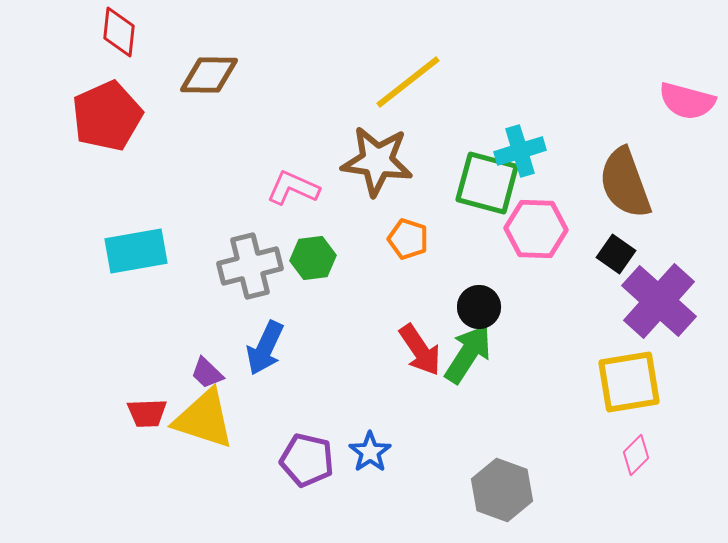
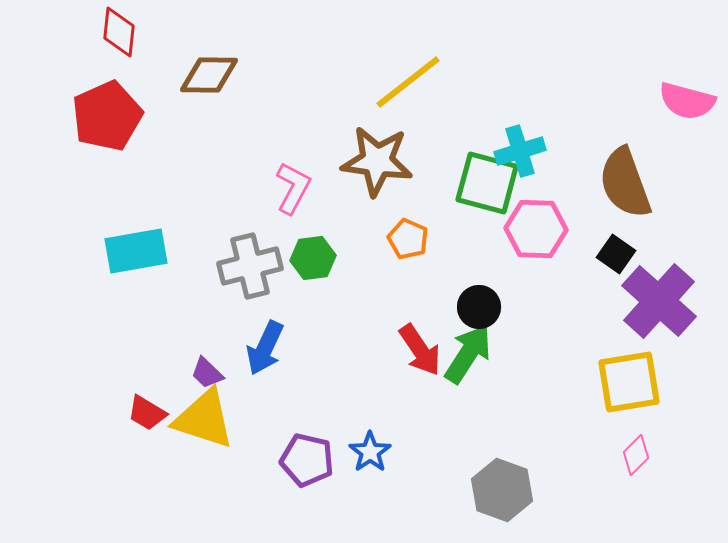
pink L-shape: rotated 94 degrees clockwise
orange pentagon: rotated 6 degrees clockwise
red trapezoid: rotated 33 degrees clockwise
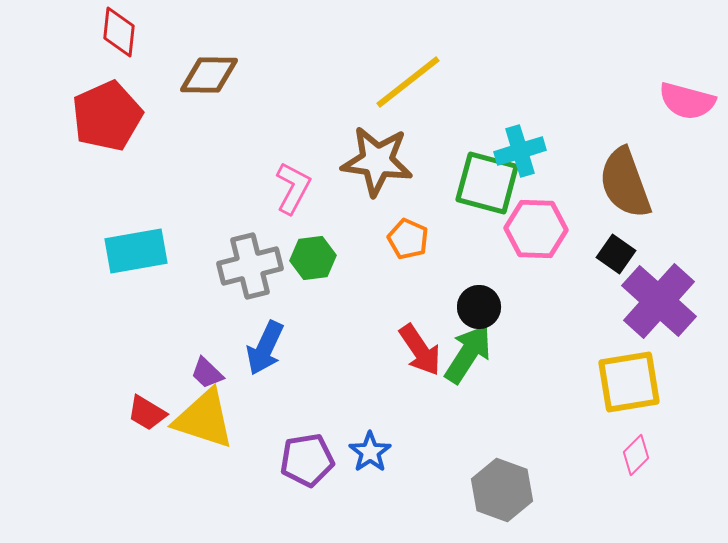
purple pentagon: rotated 22 degrees counterclockwise
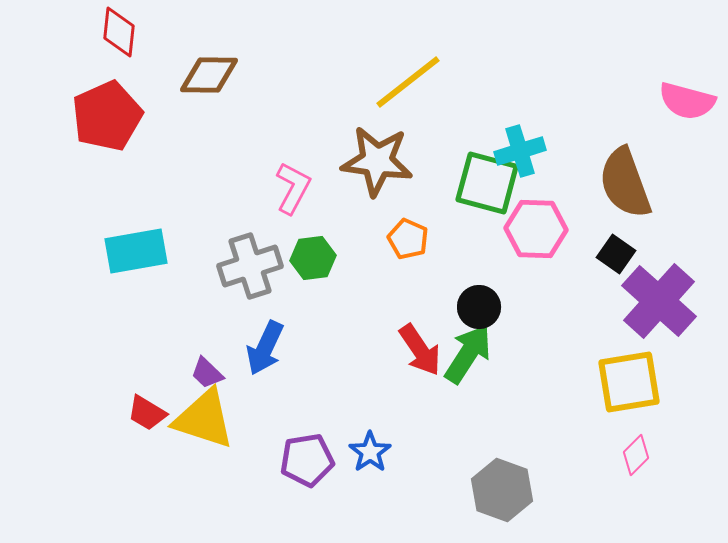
gray cross: rotated 4 degrees counterclockwise
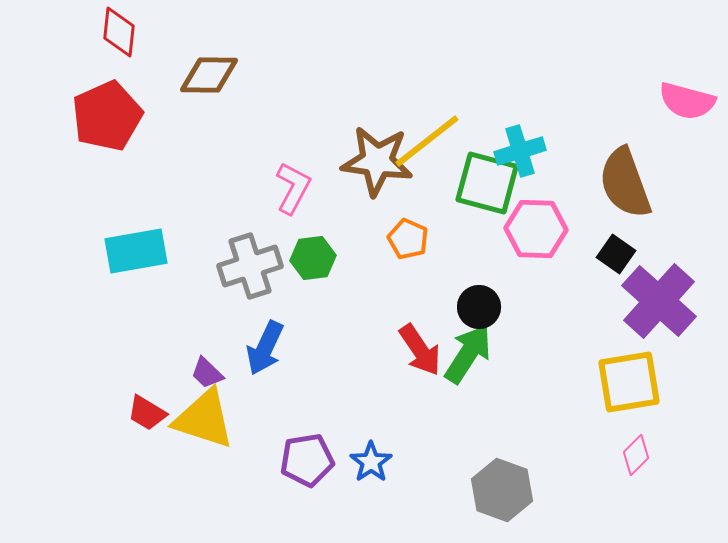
yellow line: moved 19 px right, 59 px down
blue star: moved 1 px right, 10 px down
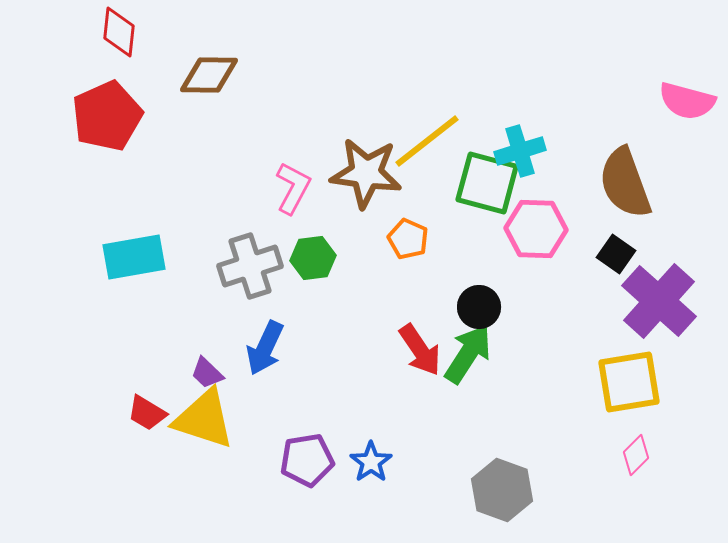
brown star: moved 11 px left, 12 px down
cyan rectangle: moved 2 px left, 6 px down
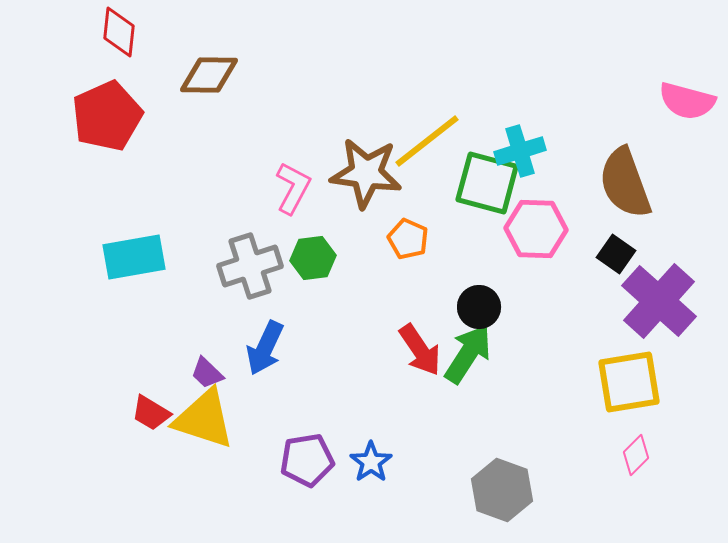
red trapezoid: moved 4 px right
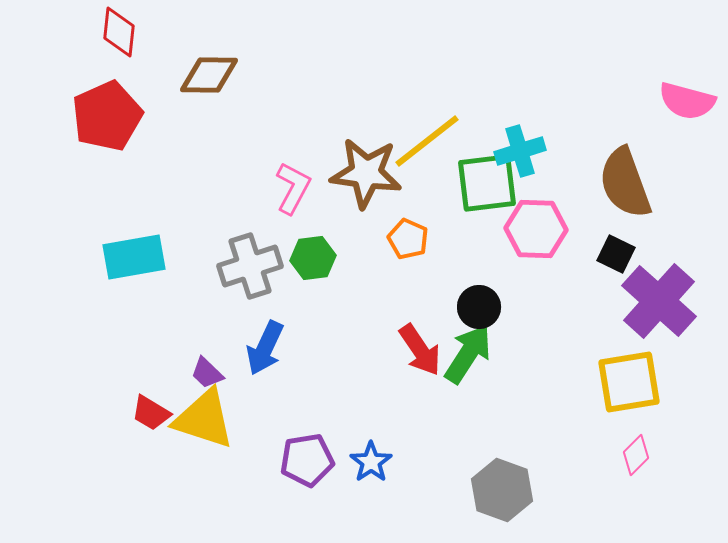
green square: rotated 22 degrees counterclockwise
black square: rotated 9 degrees counterclockwise
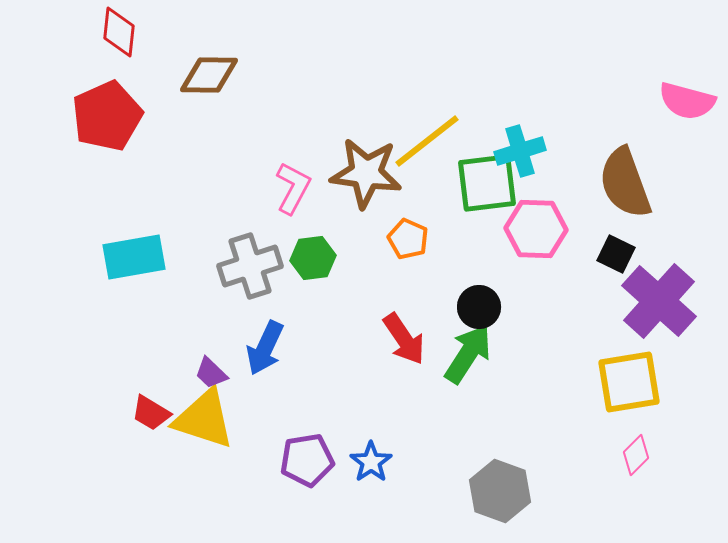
red arrow: moved 16 px left, 11 px up
purple trapezoid: moved 4 px right
gray hexagon: moved 2 px left, 1 px down
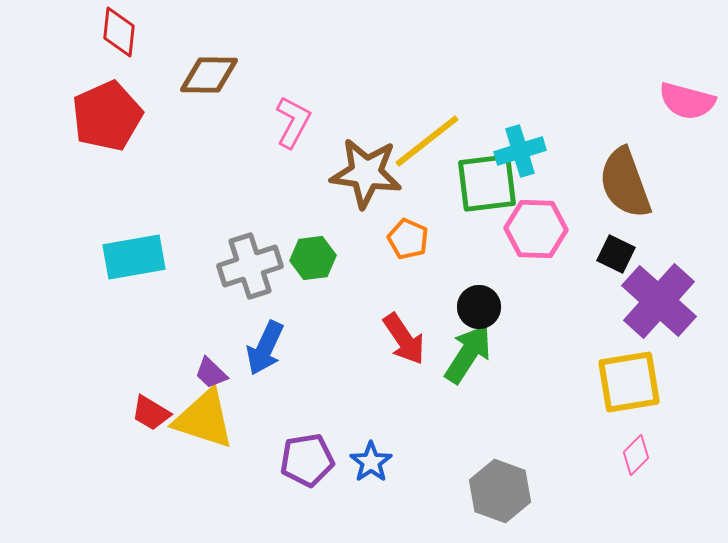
pink L-shape: moved 66 px up
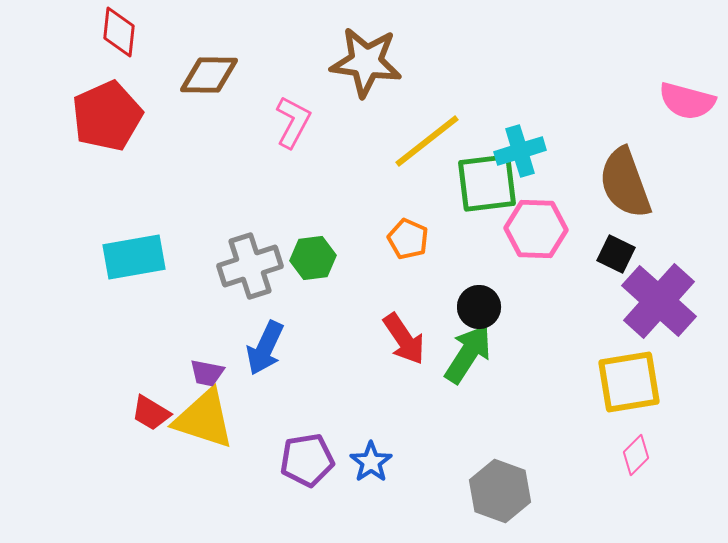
brown star: moved 111 px up
purple trapezoid: moved 4 px left; rotated 33 degrees counterclockwise
